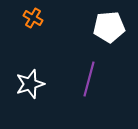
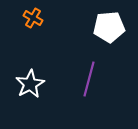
white star: rotated 12 degrees counterclockwise
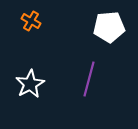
orange cross: moved 2 px left, 3 px down
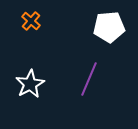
orange cross: rotated 12 degrees clockwise
purple line: rotated 8 degrees clockwise
